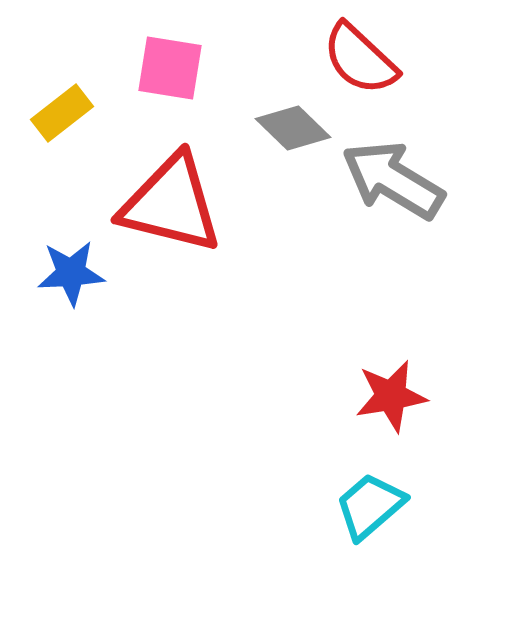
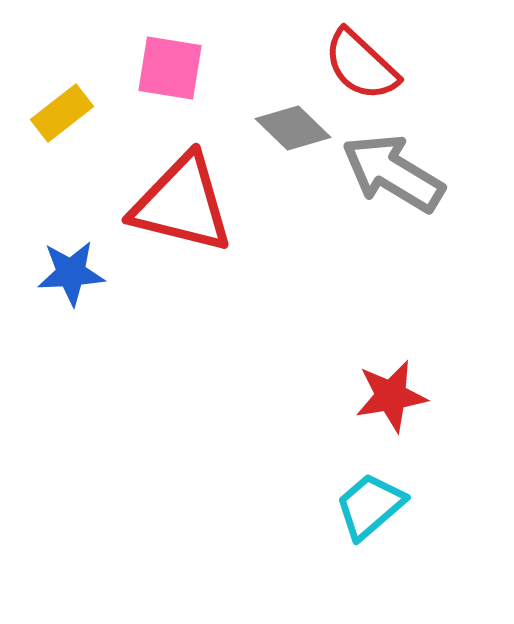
red semicircle: moved 1 px right, 6 px down
gray arrow: moved 7 px up
red triangle: moved 11 px right
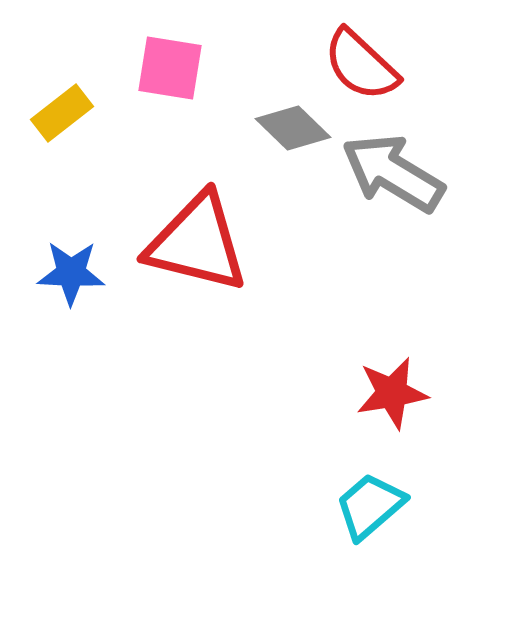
red triangle: moved 15 px right, 39 px down
blue star: rotated 6 degrees clockwise
red star: moved 1 px right, 3 px up
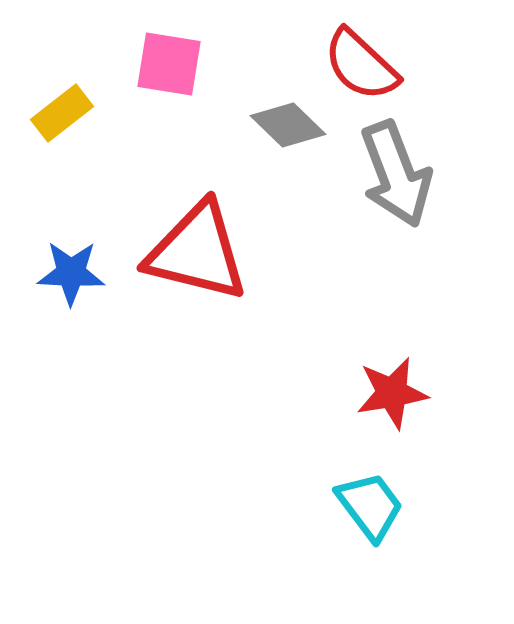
pink square: moved 1 px left, 4 px up
gray diamond: moved 5 px left, 3 px up
gray arrow: moved 3 px right, 1 px down; rotated 142 degrees counterclockwise
red triangle: moved 9 px down
cyan trapezoid: rotated 94 degrees clockwise
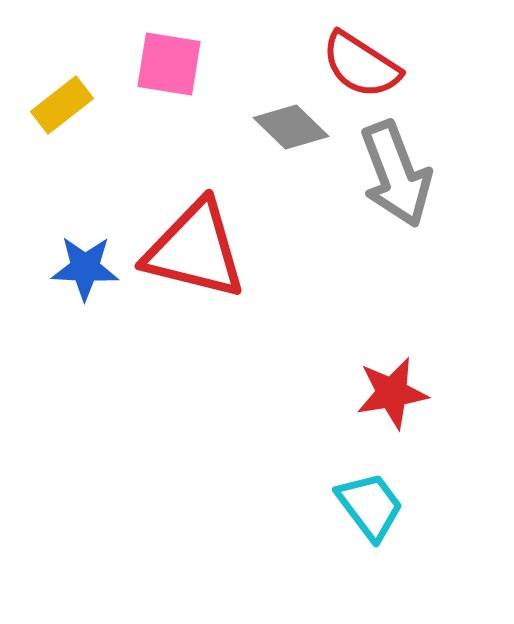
red semicircle: rotated 10 degrees counterclockwise
yellow rectangle: moved 8 px up
gray diamond: moved 3 px right, 2 px down
red triangle: moved 2 px left, 2 px up
blue star: moved 14 px right, 5 px up
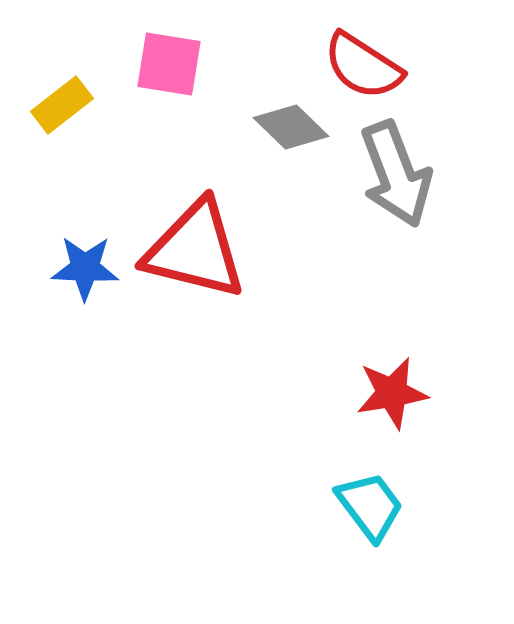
red semicircle: moved 2 px right, 1 px down
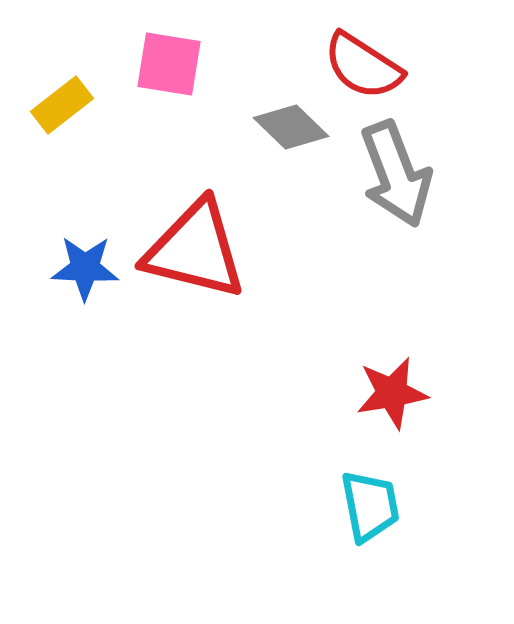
cyan trapezoid: rotated 26 degrees clockwise
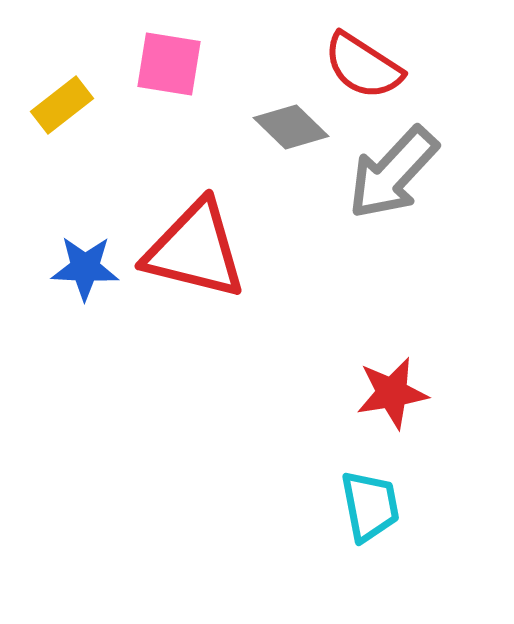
gray arrow: moved 3 px left, 1 px up; rotated 64 degrees clockwise
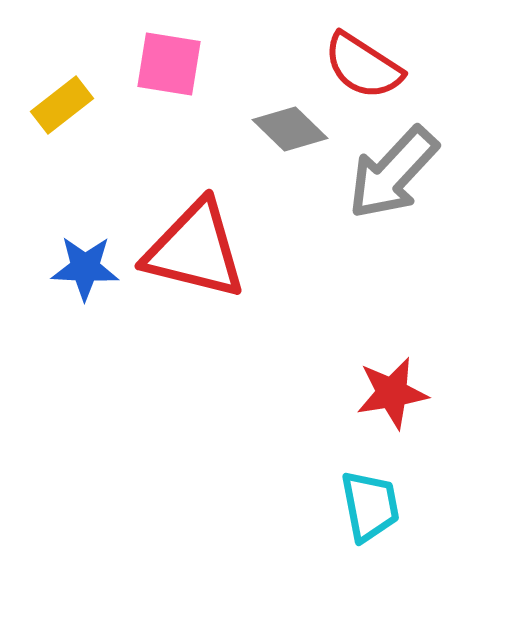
gray diamond: moved 1 px left, 2 px down
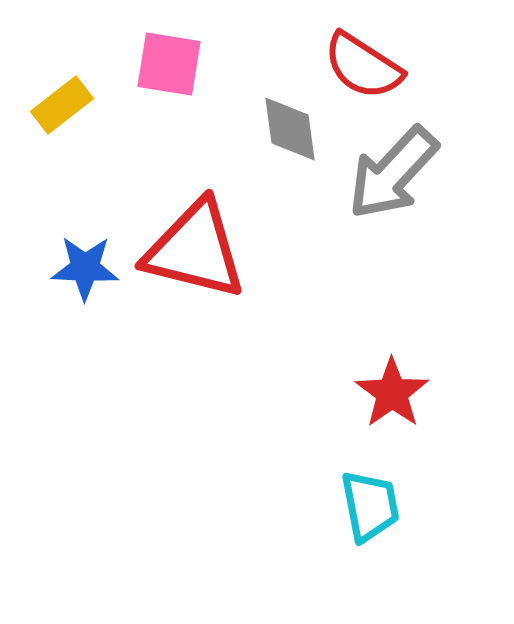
gray diamond: rotated 38 degrees clockwise
red star: rotated 26 degrees counterclockwise
